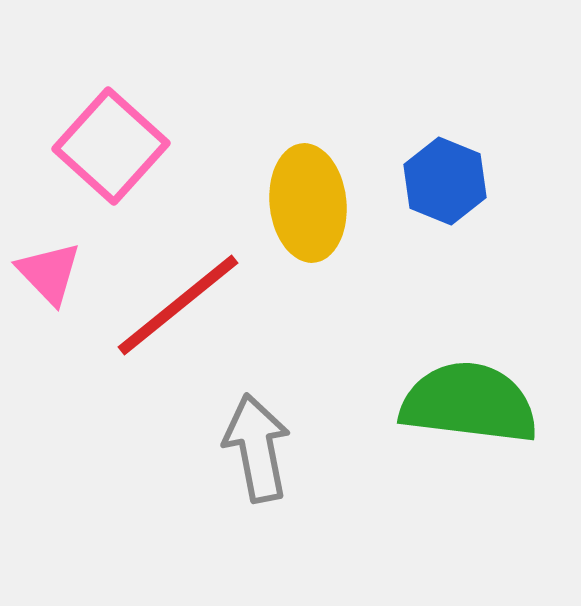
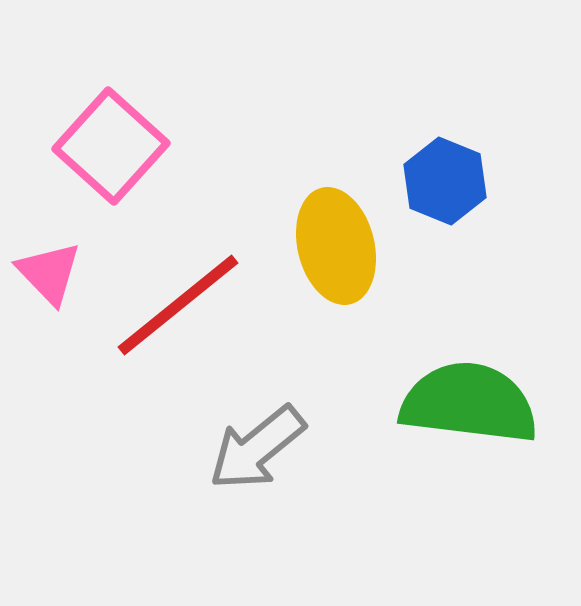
yellow ellipse: moved 28 px right, 43 px down; rotated 8 degrees counterclockwise
gray arrow: rotated 118 degrees counterclockwise
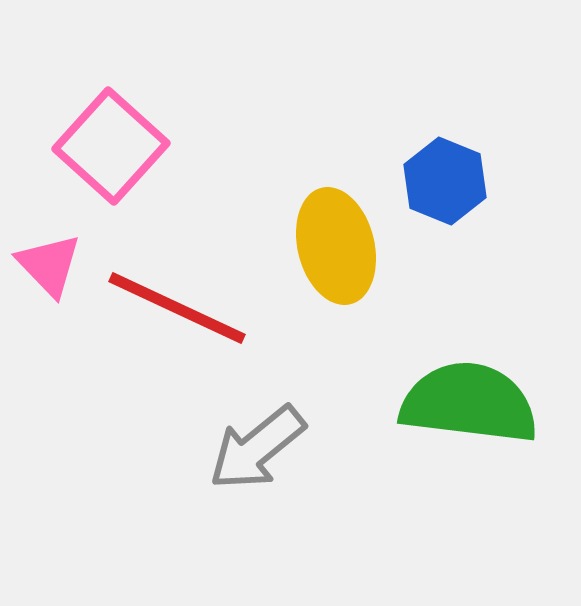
pink triangle: moved 8 px up
red line: moved 1 px left, 3 px down; rotated 64 degrees clockwise
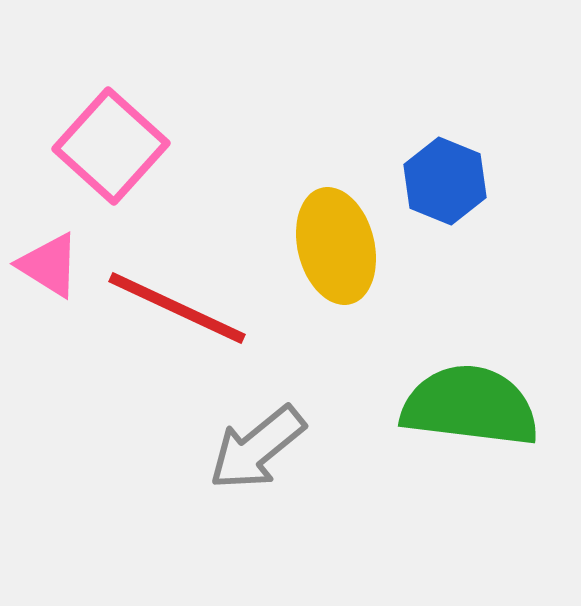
pink triangle: rotated 14 degrees counterclockwise
green semicircle: moved 1 px right, 3 px down
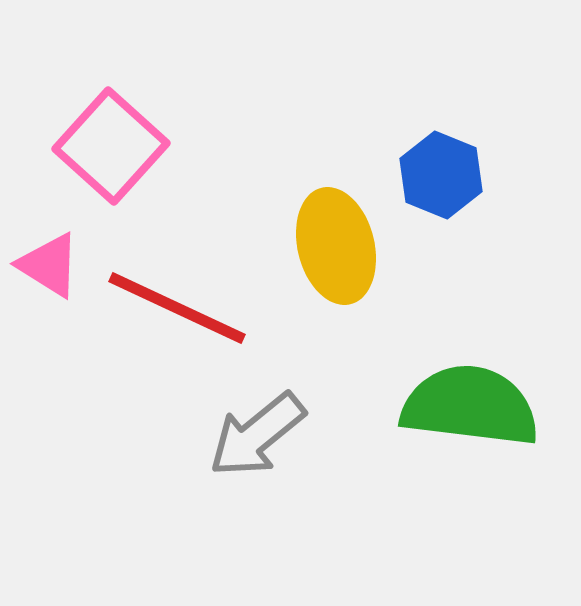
blue hexagon: moved 4 px left, 6 px up
gray arrow: moved 13 px up
